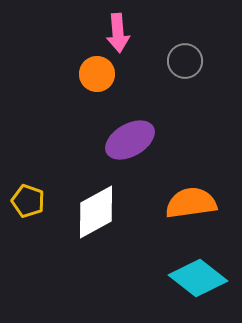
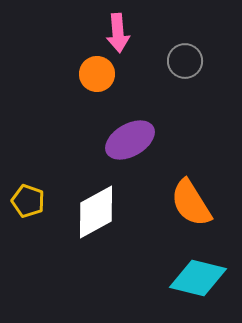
orange semicircle: rotated 114 degrees counterclockwise
cyan diamond: rotated 24 degrees counterclockwise
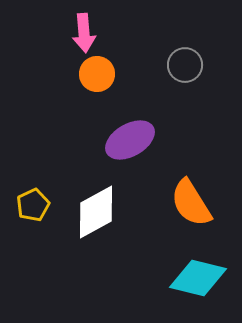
pink arrow: moved 34 px left
gray circle: moved 4 px down
yellow pentagon: moved 5 px right, 4 px down; rotated 28 degrees clockwise
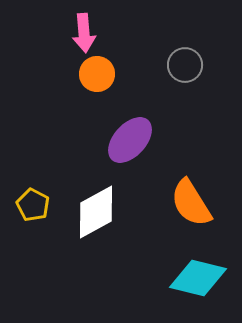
purple ellipse: rotated 18 degrees counterclockwise
yellow pentagon: rotated 20 degrees counterclockwise
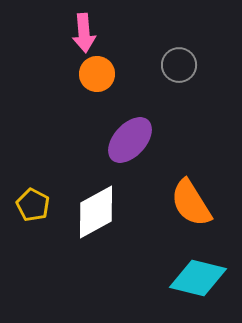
gray circle: moved 6 px left
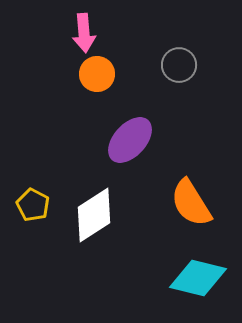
white diamond: moved 2 px left, 3 px down; rotated 4 degrees counterclockwise
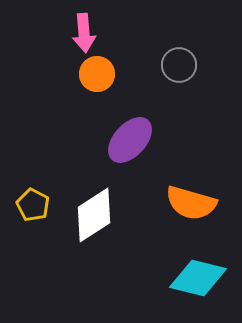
orange semicircle: rotated 42 degrees counterclockwise
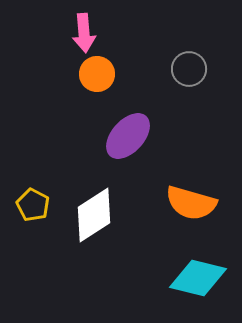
gray circle: moved 10 px right, 4 px down
purple ellipse: moved 2 px left, 4 px up
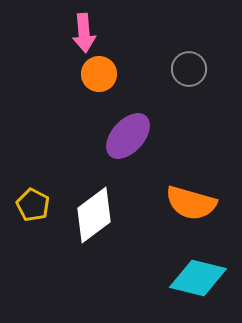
orange circle: moved 2 px right
white diamond: rotated 4 degrees counterclockwise
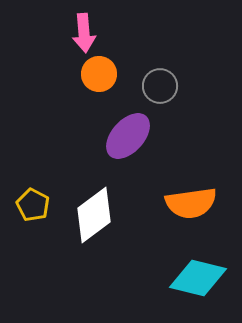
gray circle: moved 29 px left, 17 px down
orange semicircle: rotated 24 degrees counterclockwise
